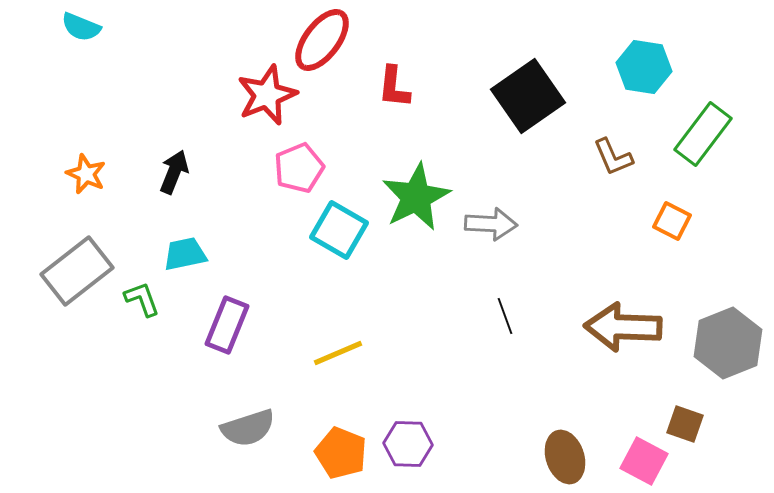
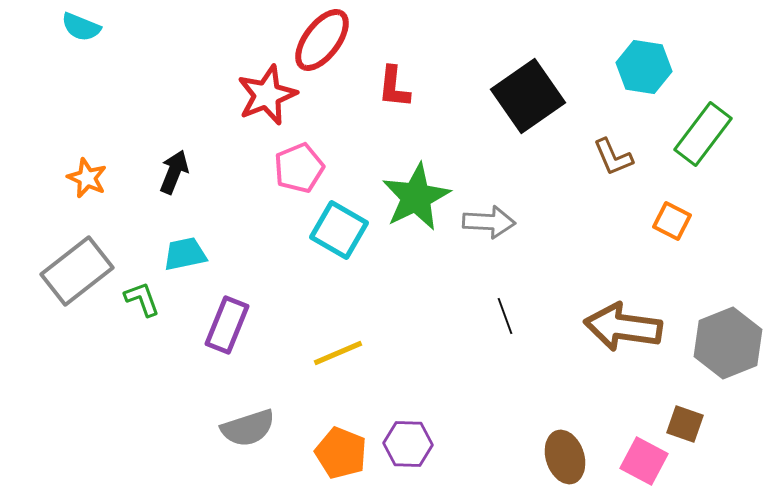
orange star: moved 1 px right, 4 px down
gray arrow: moved 2 px left, 2 px up
brown arrow: rotated 6 degrees clockwise
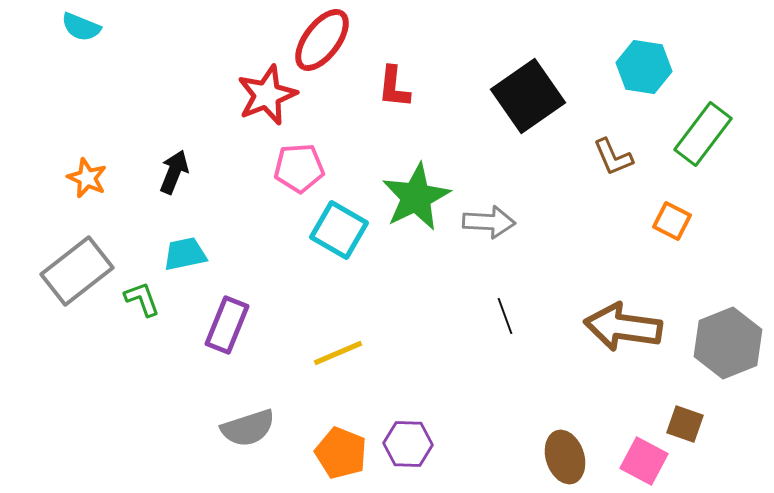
pink pentagon: rotated 18 degrees clockwise
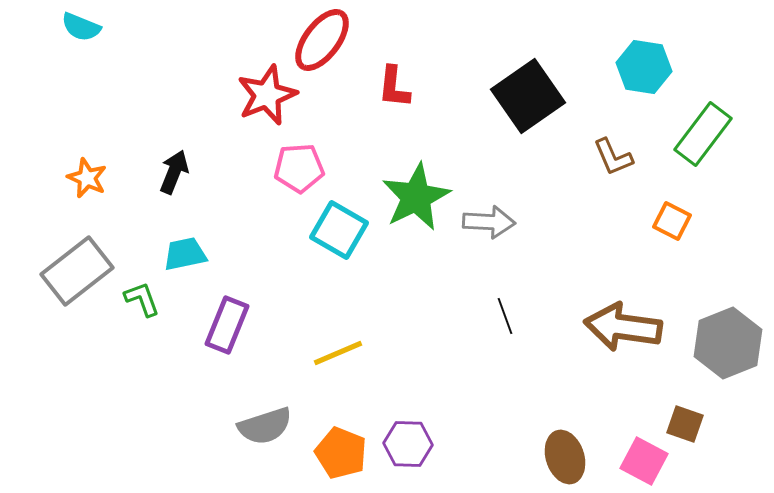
gray semicircle: moved 17 px right, 2 px up
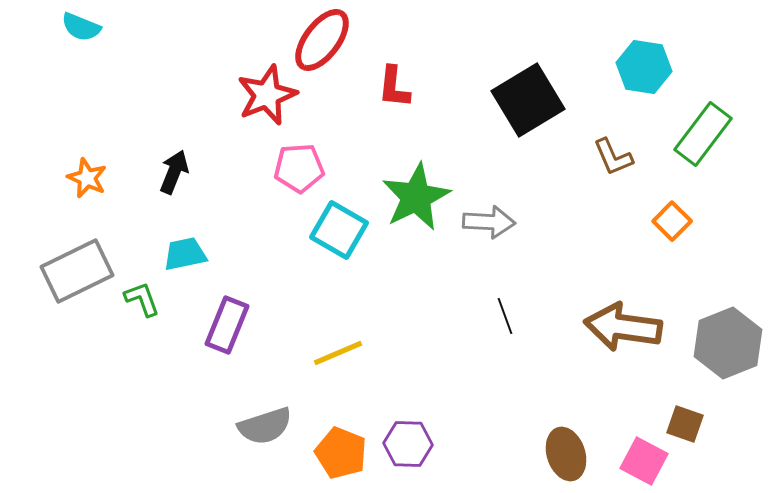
black square: moved 4 px down; rotated 4 degrees clockwise
orange square: rotated 18 degrees clockwise
gray rectangle: rotated 12 degrees clockwise
brown ellipse: moved 1 px right, 3 px up
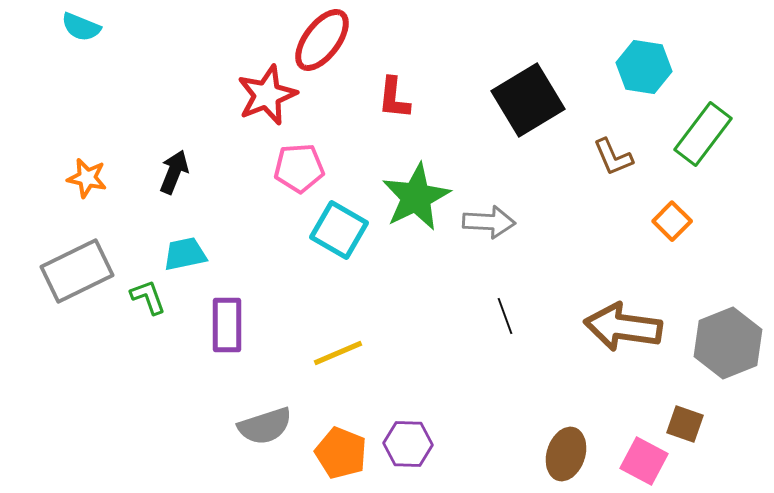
red L-shape: moved 11 px down
orange star: rotated 12 degrees counterclockwise
green L-shape: moved 6 px right, 2 px up
purple rectangle: rotated 22 degrees counterclockwise
brown ellipse: rotated 36 degrees clockwise
